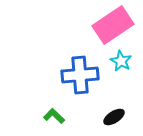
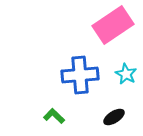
cyan star: moved 5 px right, 13 px down
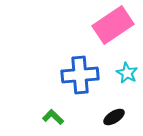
cyan star: moved 1 px right, 1 px up
green L-shape: moved 1 px left, 1 px down
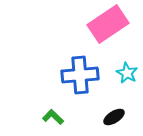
pink rectangle: moved 5 px left, 1 px up
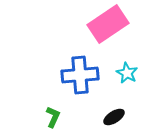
green L-shape: rotated 70 degrees clockwise
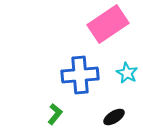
green L-shape: moved 2 px right, 3 px up; rotated 15 degrees clockwise
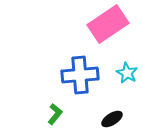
black ellipse: moved 2 px left, 2 px down
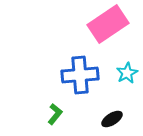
cyan star: rotated 15 degrees clockwise
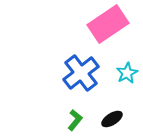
blue cross: moved 1 px right, 2 px up; rotated 33 degrees counterclockwise
green L-shape: moved 20 px right, 6 px down
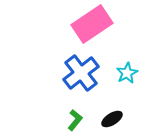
pink rectangle: moved 16 px left
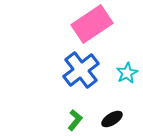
blue cross: moved 3 px up
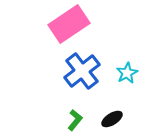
pink rectangle: moved 23 px left
blue cross: moved 1 px right, 1 px down
